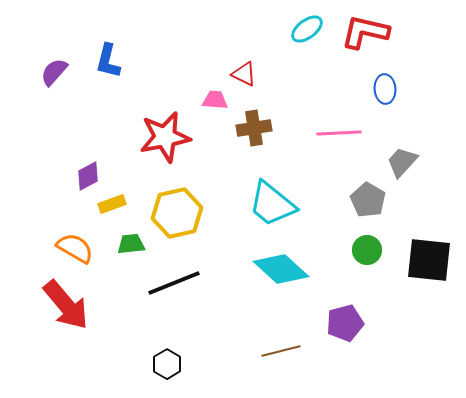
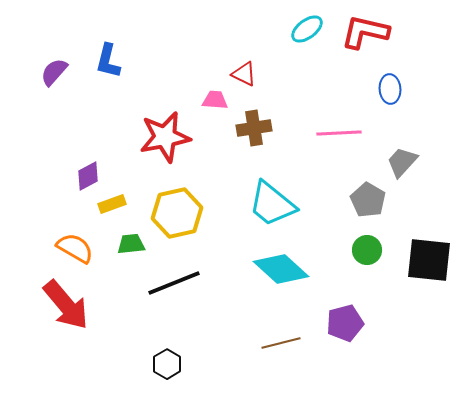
blue ellipse: moved 5 px right
brown line: moved 8 px up
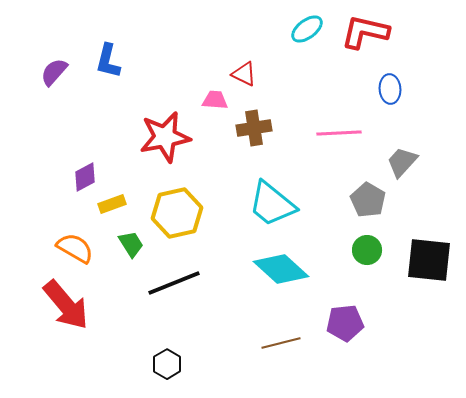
purple diamond: moved 3 px left, 1 px down
green trapezoid: rotated 64 degrees clockwise
purple pentagon: rotated 9 degrees clockwise
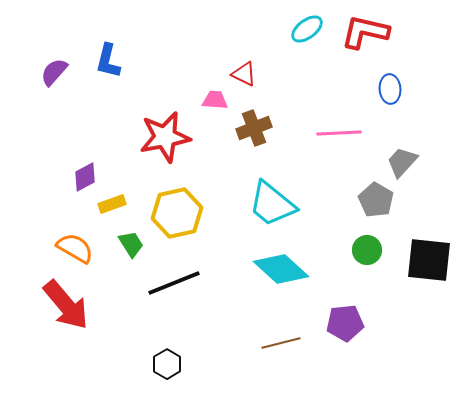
brown cross: rotated 12 degrees counterclockwise
gray pentagon: moved 8 px right
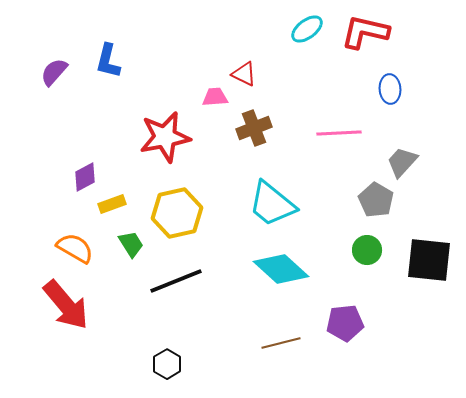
pink trapezoid: moved 3 px up; rotated 8 degrees counterclockwise
black line: moved 2 px right, 2 px up
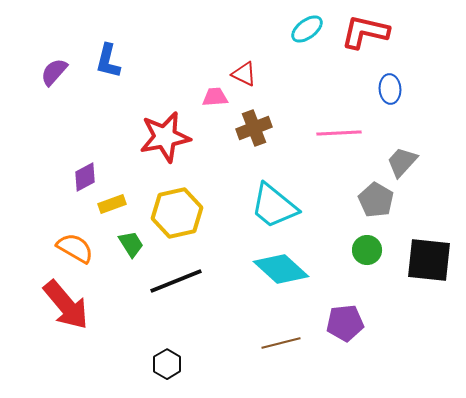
cyan trapezoid: moved 2 px right, 2 px down
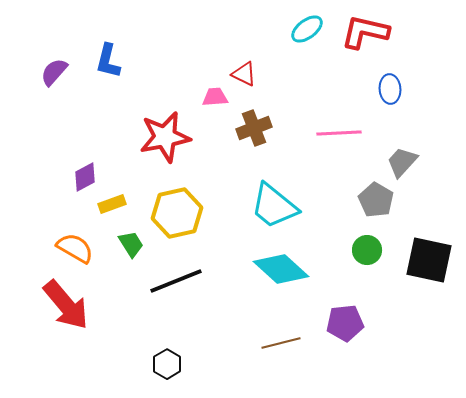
black square: rotated 6 degrees clockwise
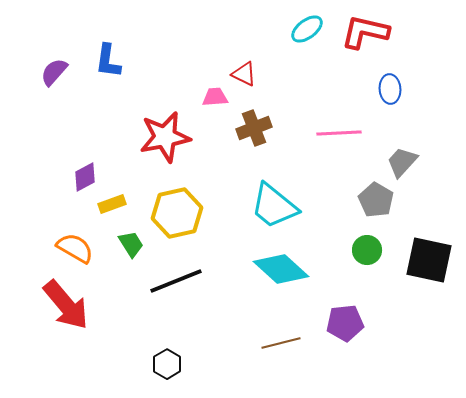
blue L-shape: rotated 6 degrees counterclockwise
